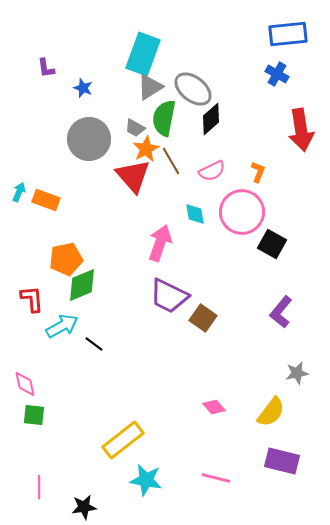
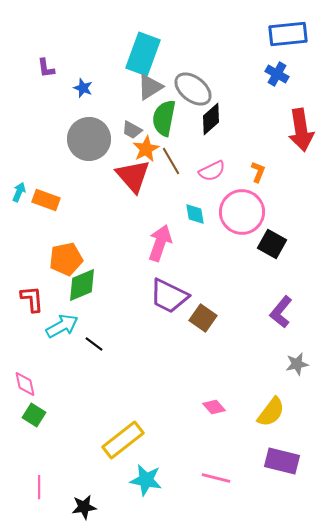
gray trapezoid at (135, 128): moved 3 px left, 2 px down
gray star at (297, 373): moved 9 px up
green square at (34, 415): rotated 25 degrees clockwise
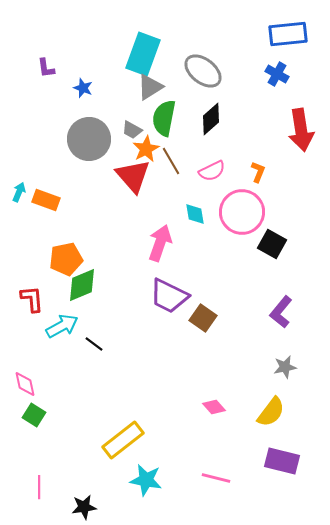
gray ellipse at (193, 89): moved 10 px right, 18 px up
gray star at (297, 364): moved 12 px left, 3 px down
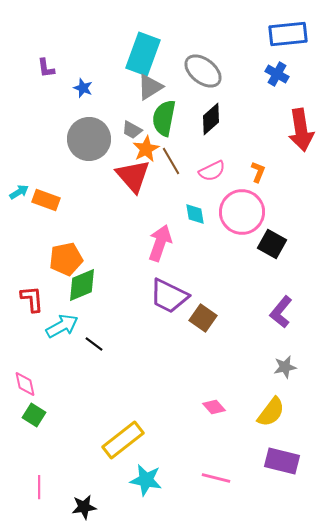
cyan arrow at (19, 192): rotated 36 degrees clockwise
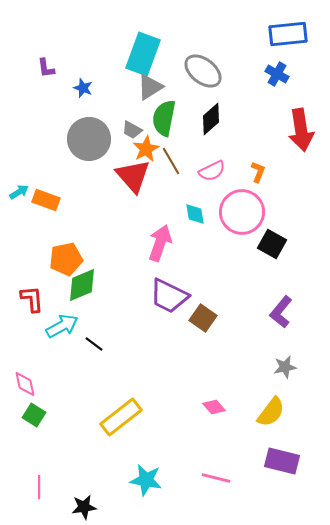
yellow rectangle at (123, 440): moved 2 px left, 23 px up
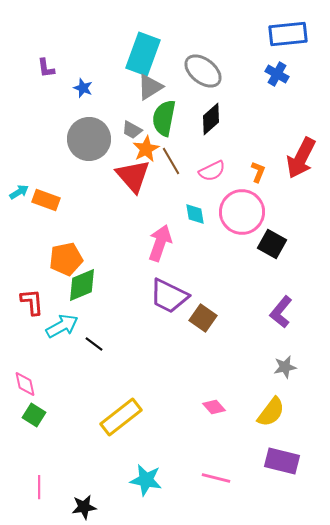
red arrow at (301, 130): moved 28 px down; rotated 36 degrees clockwise
red L-shape at (32, 299): moved 3 px down
